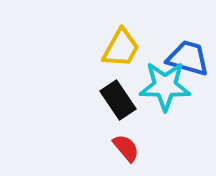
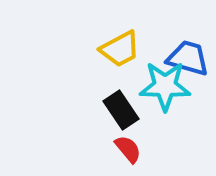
yellow trapezoid: moved 1 px left, 1 px down; rotated 33 degrees clockwise
black rectangle: moved 3 px right, 10 px down
red semicircle: moved 2 px right, 1 px down
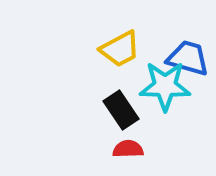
red semicircle: rotated 52 degrees counterclockwise
